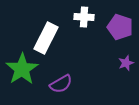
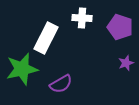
white cross: moved 2 px left, 1 px down
green star: rotated 20 degrees clockwise
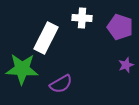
purple star: moved 2 px down
green star: rotated 16 degrees clockwise
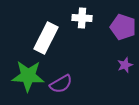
purple pentagon: moved 3 px right
purple star: moved 1 px left
green star: moved 6 px right, 7 px down
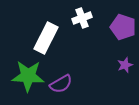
white cross: rotated 24 degrees counterclockwise
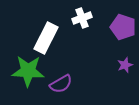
green star: moved 5 px up
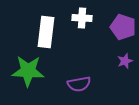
white cross: rotated 24 degrees clockwise
white rectangle: moved 6 px up; rotated 20 degrees counterclockwise
purple star: moved 4 px up
purple semicircle: moved 18 px right; rotated 20 degrees clockwise
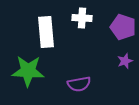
white rectangle: rotated 12 degrees counterclockwise
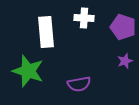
white cross: moved 2 px right
green star: rotated 16 degrees clockwise
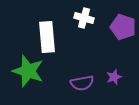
white cross: rotated 12 degrees clockwise
white rectangle: moved 1 px right, 5 px down
purple star: moved 11 px left, 16 px down
purple semicircle: moved 3 px right, 1 px up
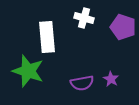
purple star: moved 3 px left, 2 px down; rotated 21 degrees counterclockwise
